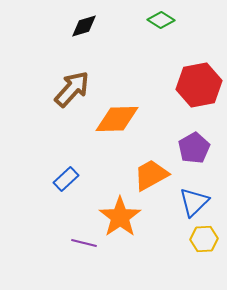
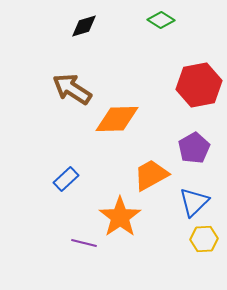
brown arrow: rotated 99 degrees counterclockwise
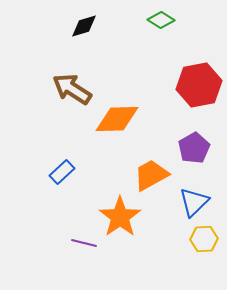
blue rectangle: moved 4 px left, 7 px up
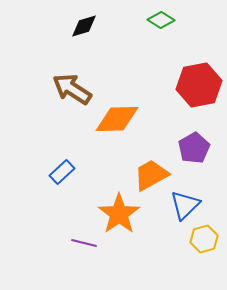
blue triangle: moved 9 px left, 3 px down
orange star: moved 1 px left, 3 px up
yellow hexagon: rotated 12 degrees counterclockwise
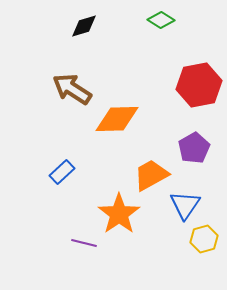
blue triangle: rotated 12 degrees counterclockwise
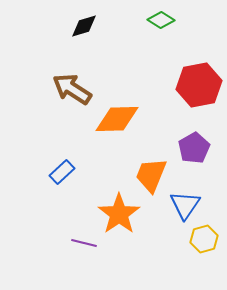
orange trapezoid: rotated 39 degrees counterclockwise
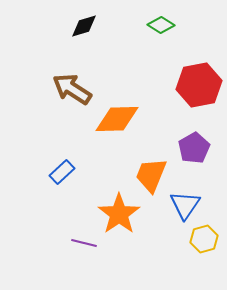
green diamond: moved 5 px down
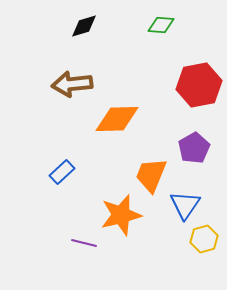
green diamond: rotated 28 degrees counterclockwise
brown arrow: moved 5 px up; rotated 39 degrees counterclockwise
orange star: moved 2 px right, 1 px down; rotated 21 degrees clockwise
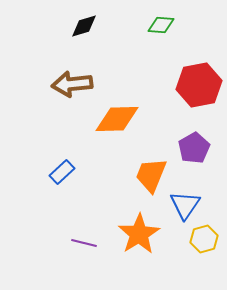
orange star: moved 18 px right, 19 px down; rotated 18 degrees counterclockwise
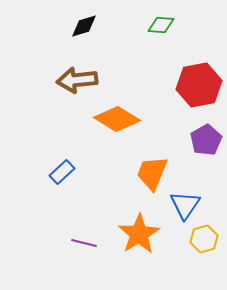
brown arrow: moved 5 px right, 4 px up
orange diamond: rotated 33 degrees clockwise
purple pentagon: moved 12 px right, 8 px up
orange trapezoid: moved 1 px right, 2 px up
